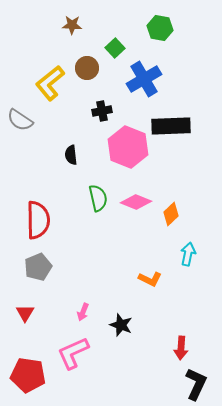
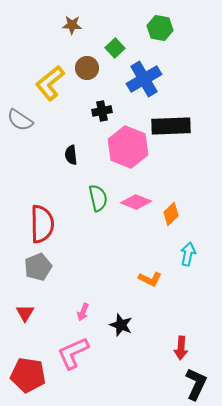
red semicircle: moved 4 px right, 4 px down
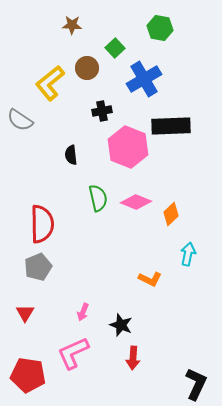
red arrow: moved 48 px left, 10 px down
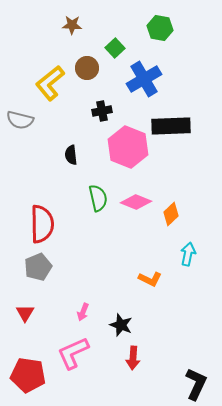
gray semicircle: rotated 20 degrees counterclockwise
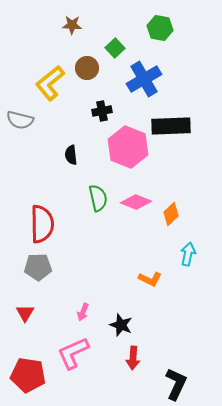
gray pentagon: rotated 20 degrees clockwise
black L-shape: moved 20 px left
